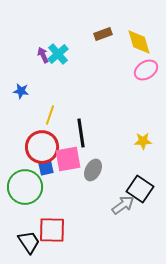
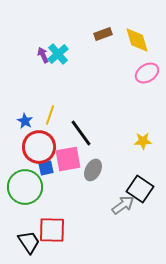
yellow diamond: moved 2 px left, 2 px up
pink ellipse: moved 1 px right, 3 px down
blue star: moved 4 px right, 30 px down; rotated 21 degrees clockwise
black line: rotated 28 degrees counterclockwise
red circle: moved 3 px left
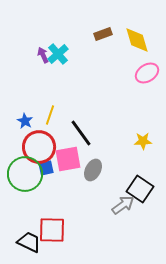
green circle: moved 13 px up
black trapezoid: rotated 30 degrees counterclockwise
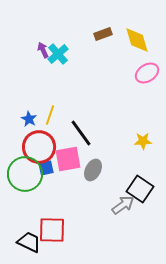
purple arrow: moved 5 px up
blue star: moved 4 px right, 2 px up
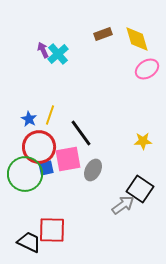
yellow diamond: moved 1 px up
pink ellipse: moved 4 px up
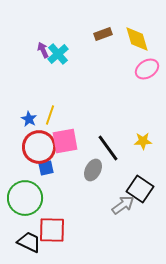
black line: moved 27 px right, 15 px down
pink square: moved 3 px left, 18 px up
green circle: moved 24 px down
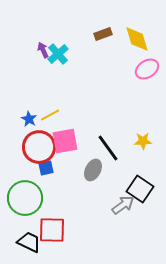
yellow line: rotated 42 degrees clockwise
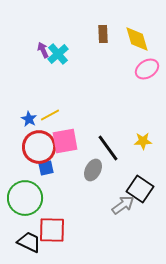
brown rectangle: rotated 72 degrees counterclockwise
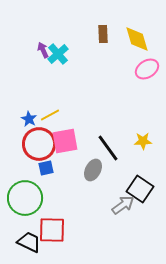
red circle: moved 3 px up
